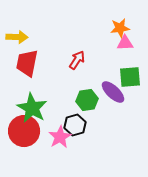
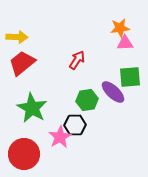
red trapezoid: moved 5 px left; rotated 40 degrees clockwise
black hexagon: rotated 15 degrees clockwise
red circle: moved 23 px down
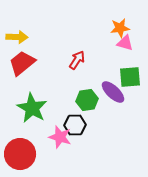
pink triangle: rotated 18 degrees clockwise
pink star: rotated 25 degrees counterclockwise
red circle: moved 4 px left
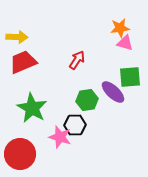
red trapezoid: moved 1 px right, 1 px up; rotated 16 degrees clockwise
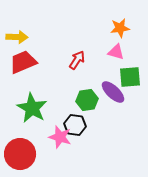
pink triangle: moved 9 px left, 9 px down
black hexagon: rotated 10 degrees clockwise
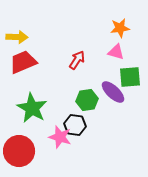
red circle: moved 1 px left, 3 px up
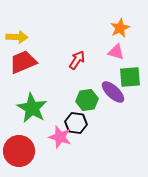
orange star: rotated 18 degrees counterclockwise
black hexagon: moved 1 px right, 2 px up
